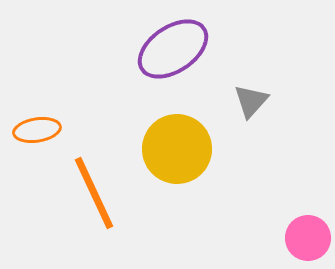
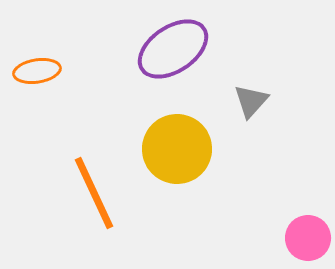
orange ellipse: moved 59 px up
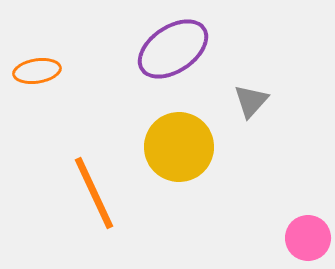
yellow circle: moved 2 px right, 2 px up
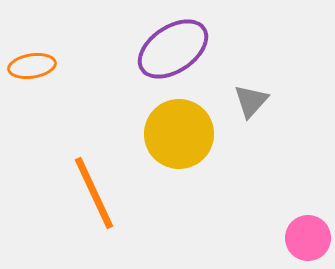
orange ellipse: moved 5 px left, 5 px up
yellow circle: moved 13 px up
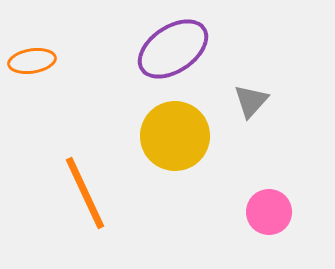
orange ellipse: moved 5 px up
yellow circle: moved 4 px left, 2 px down
orange line: moved 9 px left
pink circle: moved 39 px left, 26 px up
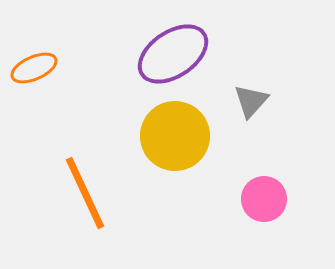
purple ellipse: moved 5 px down
orange ellipse: moved 2 px right, 7 px down; rotated 15 degrees counterclockwise
pink circle: moved 5 px left, 13 px up
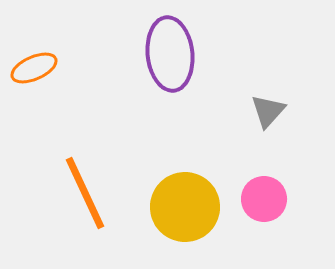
purple ellipse: moved 3 px left; rotated 62 degrees counterclockwise
gray triangle: moved 17 px right, 10 px down
yellow circle: moved 10 px right, 71 px down
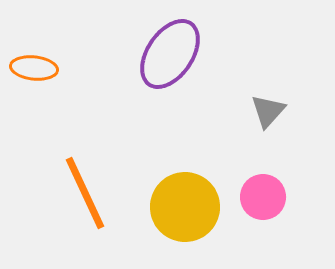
purple ellipse: rotated 40 degrees clockwise
orange ellipse: rotated 30 degrees clockwise
pink circle: moved 1 px left, 2 px up
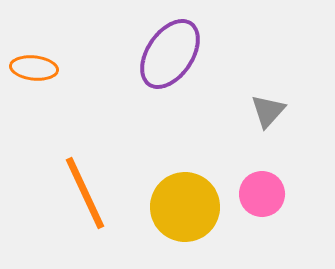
pink circle: moved 1 px left, 3 px up
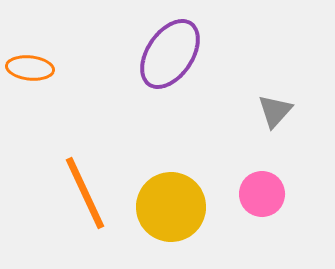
orange ellipse: moved 4 px left
gray triangle: moved 7 px right
yellow circle: moved 14 px left
